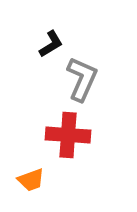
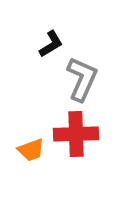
red cross: moved 8 px right, 1 px up; rotated 6 degrees counterclockwise
orange trapezoid: moved 30 px up
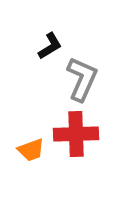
black L-shape: moved 1 px left, 2 px down
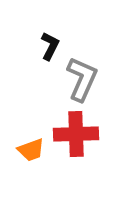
black L-shape: rotated 32 degrees counterclockwise
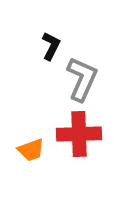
black L-shape: moved 1 px right
red cross: moved 3 px right
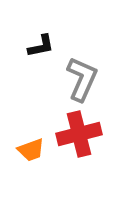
black L-shape: moved 10 px left; rotated 52 degrees clockwise
red cross: rotated 12 degrees counterclockwise
